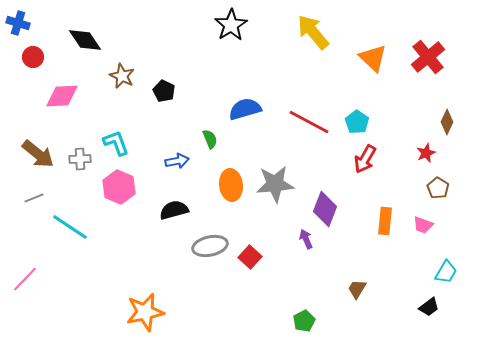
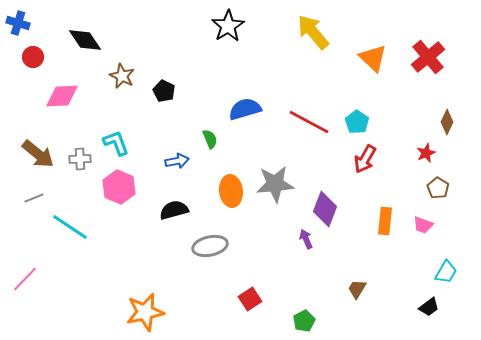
black star: moved 3 px left, 1 px down
orange ellipse: moved 6 px down
red square: moved 42 px down; rotated 15 degrees clockwise
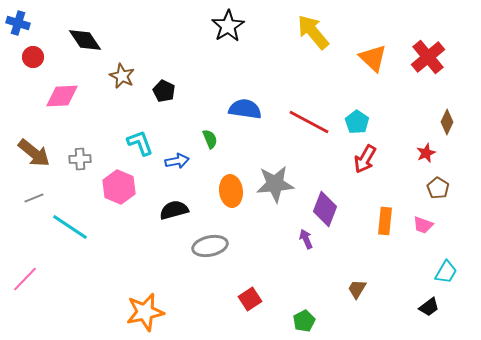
blue semicircle: rotated 24 degrees clockwise
cyan L-shape: moved 24 px right
brown arrow: moved 4 px left, 1 px up
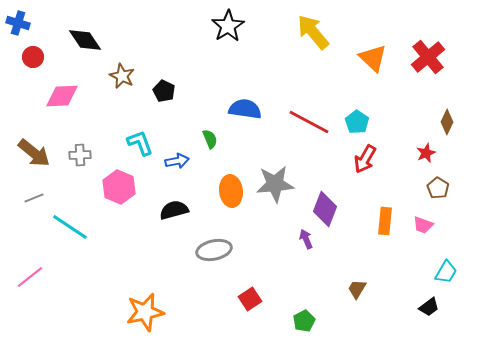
gray cross: moved 4 px up
gray ellipse: moved 4 px right, 4 px down
pink line: moved 5 px right, 2 px up; rotated 8 degrees clockwise
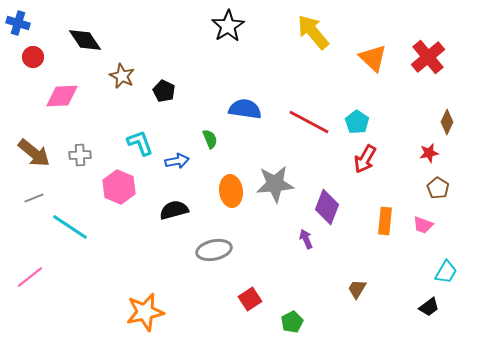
red star: moved 3 px right; rotated 12 degrees clockwise
purple diamond: moved 2 px right, 2 px up
green pentagon: moved 12 px left, 1 px down
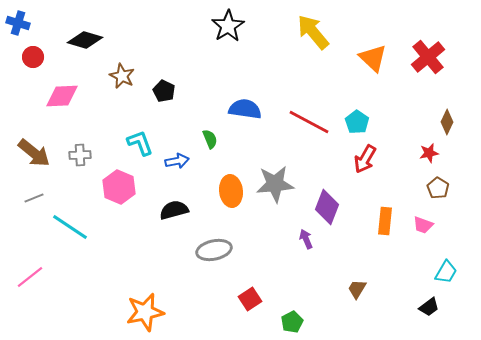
black diamond: rotated 40 degrees counterclockwise
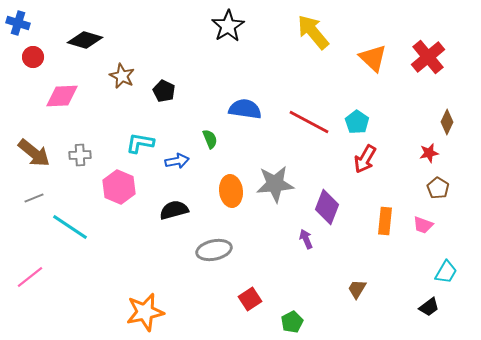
cyan L-shape: rotated 60 degrees counterclockwise
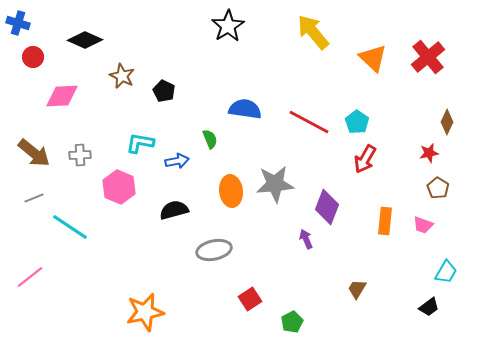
black diamond: rotated 8 degrees clockwise
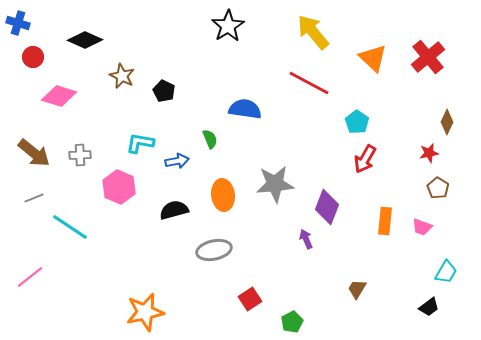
pink diamond: moved 3 px left; rotated 20 degrees clockwise
red line: moved 39 px up
orange ellipse: moved 8 px left, 4 px down
pink trapezoid: moved 1 px left, 2 px down
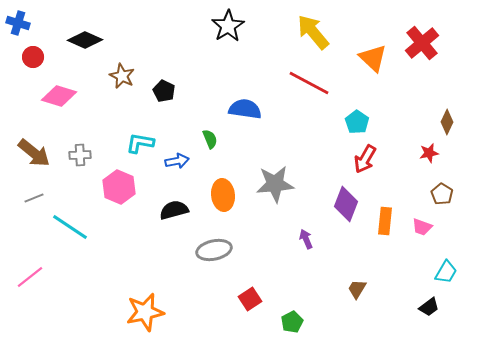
red cross: moved 6 px left, 14 px up
brown pentagon: moved 4 px right, 6 px down
purple diamond: moved 19 px right, 3 px up
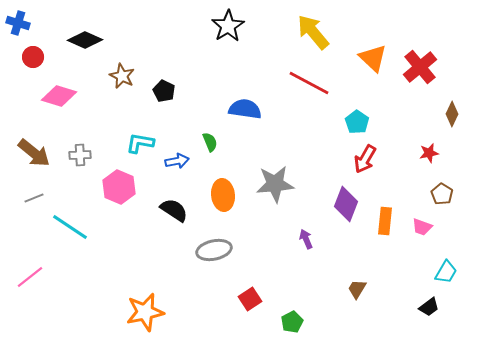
red cross: moved 2 px left, 24 px down
brown diamond: moved 5 px right, 8 px up
green semicircle: moved 3 px down
black semicircle: rotated 48 degrees clockwise
